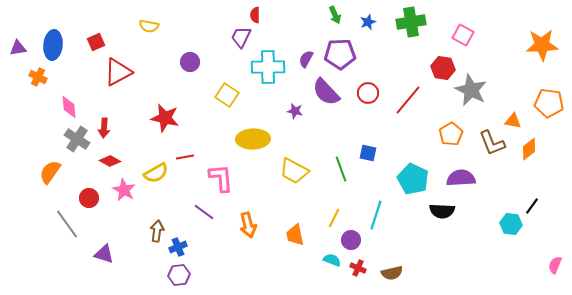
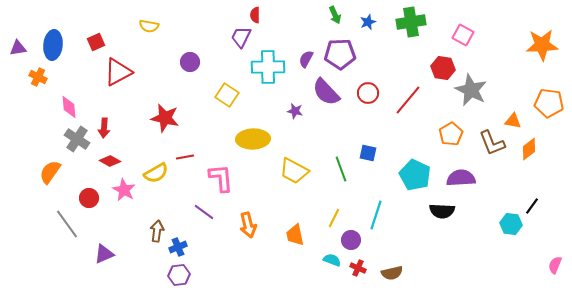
cyan pentagon at (413, 179): moved 2 px right, 4 px up
purple triangle at (104, 254): rotated 40 degrees counterclockwise
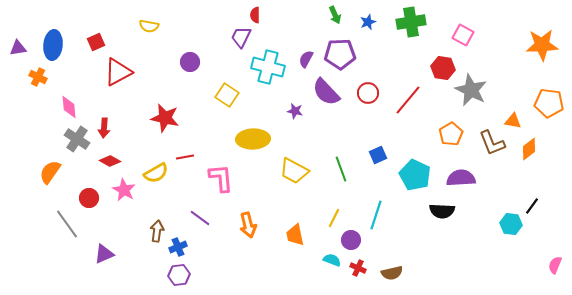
cyan cross at (268, 67): rotated 16 degrees clockwise
blue square at (368, 153): moved 10 px right, 2 px down; rotated 36 degrees counterclockwise
purple line at (204, 212): moved 4 px left, 6 px down
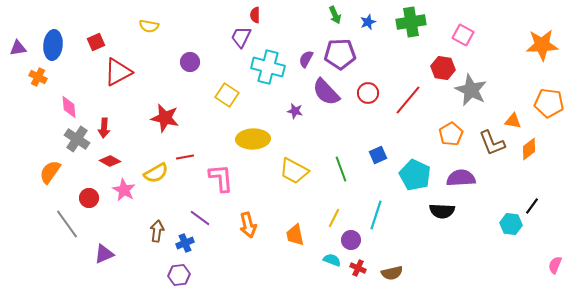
blue cross at (178, 247): moved 7 px right, 4 px up
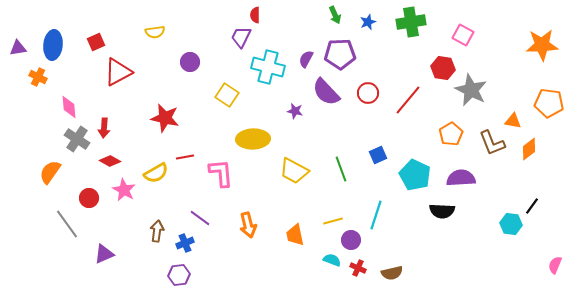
yellow semicircle at (149, 26): moved 6 px right, 6 px down; rotated 18 degrees counterclockwise
pink L-shape at (221, 178): moved 5 px up
yellow line at (334, 218): moved 1 px left, 3 px down; rotated 48 degrees clockwise
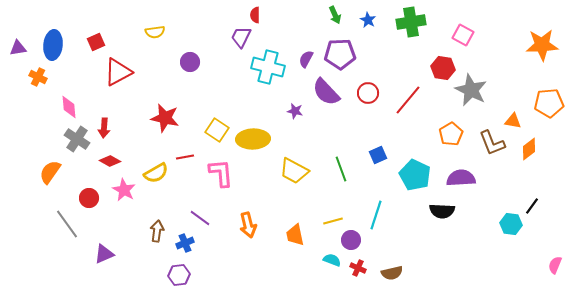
blue star at (368, 22): moved 2 px up; rotated 21 degrees counterclockwise
yellow square at (227, 95): moved 10 px left, 35 px down
orange pentagon at (549, 103): rotated 12 degrees counterclockwise
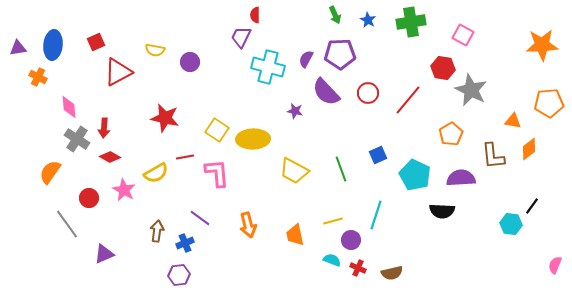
yellow semicircle at (155, 32): moved 18 px down; rotated 18 degrees clockwise
brown L-shape at (492, 143): moved 1 px right, 13 px down; rotated 16 degrees clockwise
red diamond at (110, 161): moved 4 px up
pink L-shape at (221, 173): moved 4 px left
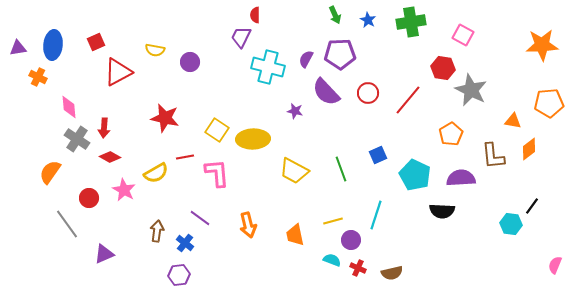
blue cross at (185, 243): rotated 30 degrees counterclockwise
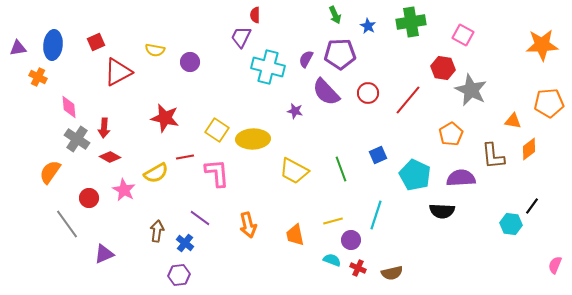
blue star at (368, 20): moved 6 px down
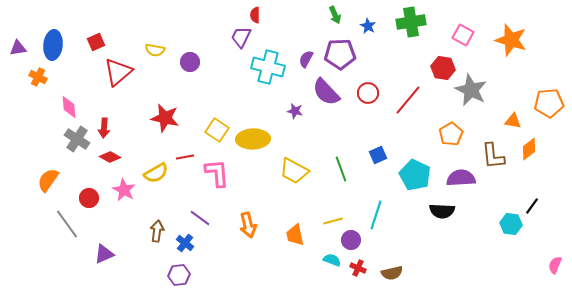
orange star at (542, 45): moved 31 px left, 5 px up; rotated 20 degrees clockwise
red triangle at (118, 72): rotated 12 degrees counterclockwise
orange semicircle at (50, 172): moved 2 px left, 8 px down
